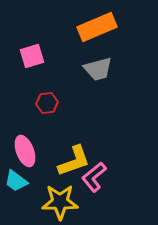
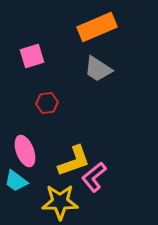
gray trapezoid: rotated 48 degrees clockwise
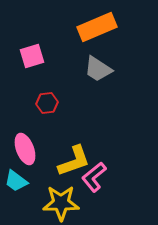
pink ellipse: moved 2 px up
yellow star: moved 1 px right, 1 px down
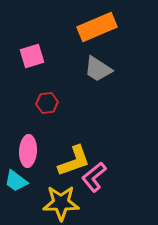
pink ellipse: moved 3 px right, 2 px down; rotated 24 degrees clockwise
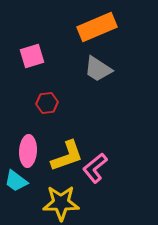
yellow L-shape: moved 7 px left, 5 px up
pink L-shape: moved 1 px right, 9 px up
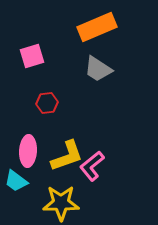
pink L-shape: moved 3 px left, 2 px up
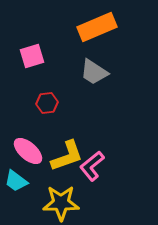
gray trapezoid: moved 4 px left, 3 px down
pink ellipse: rotated 52 degrees counterclockwise
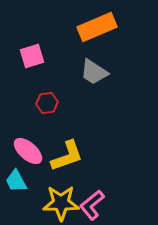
pink L-shape: moved 39 px down
cyan trapezoid: rotated 25 degrees clockwise
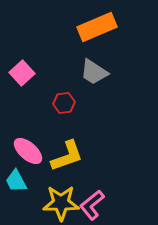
pink square: moved 10 px left, 17 px down; rotated 25 degrees counterclockwise
red hexagon: moved 17 px right
